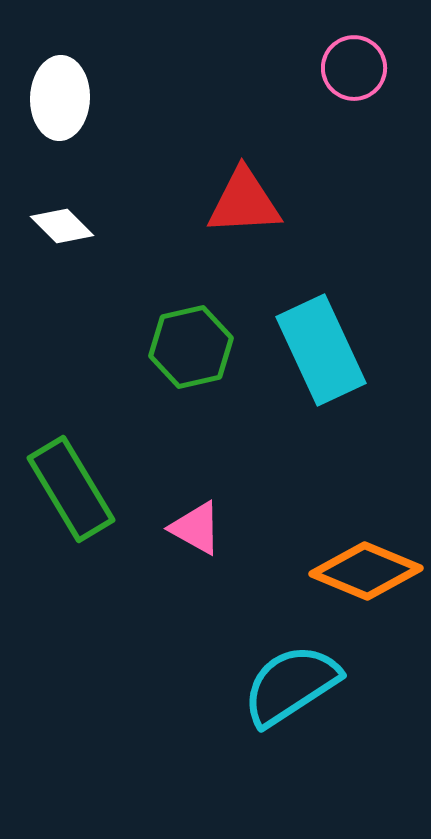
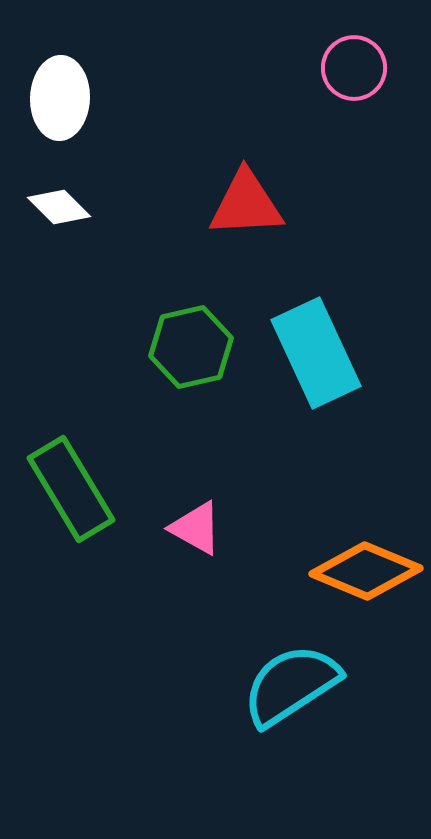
red triangle: moved 2 px right, 2 px down
white diamond: moved 3 px left, 19 px up
cyan rectangle: moved 5 px left, 3 px down
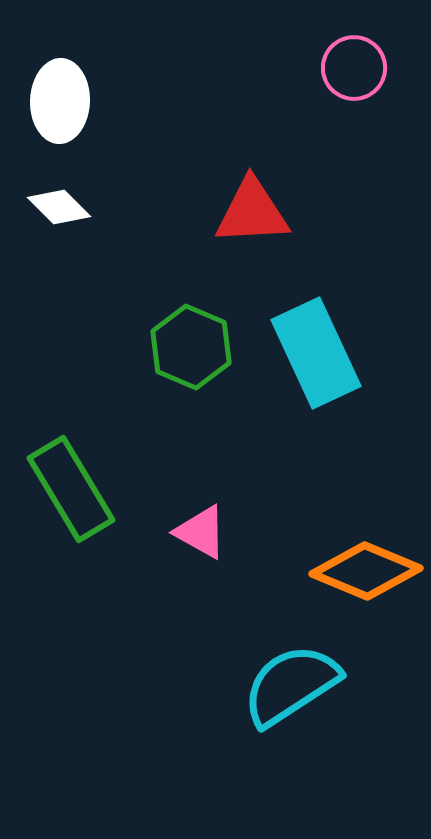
white ellipse: moved 3 px down
red triangle: moved 6 px right, 8 px down
green hexagon: rotated 24 degrees counterclockwise
pink triangle: moved 5 px right, 4 px down
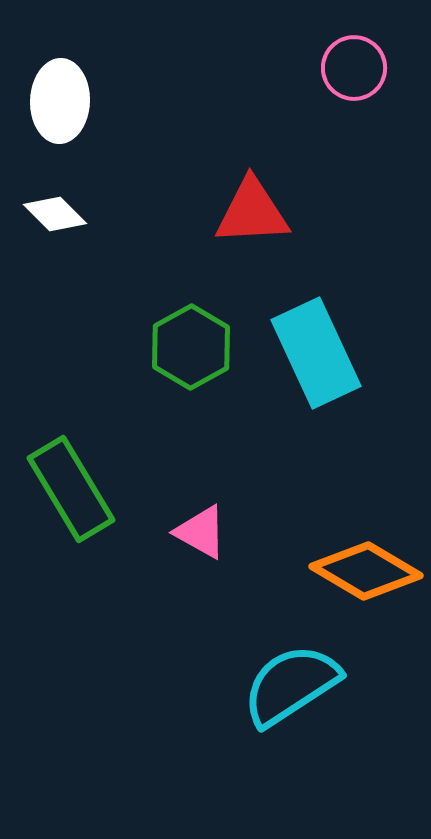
white diamond: moved 4 px left, 7 px down
green hexagon: rotated 8 degrees clockwise
orange diamond: rotated 8 degrees clockwise
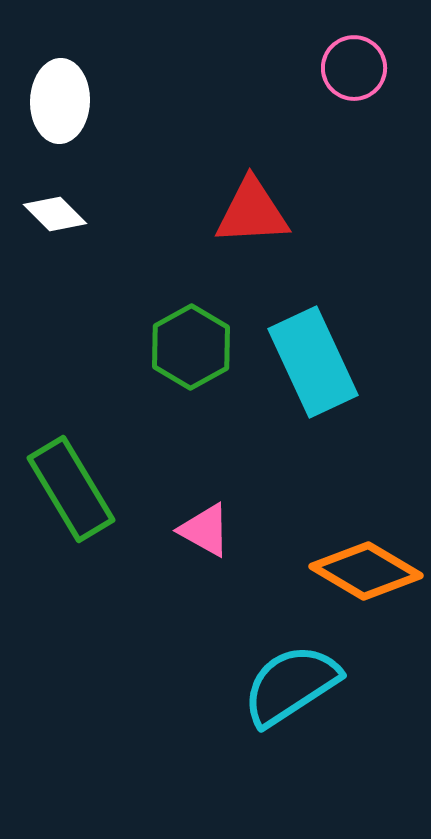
cyan rectangle: moved 3 px left, 9 px down
pink triangle: moved 4 px right, 2 px up
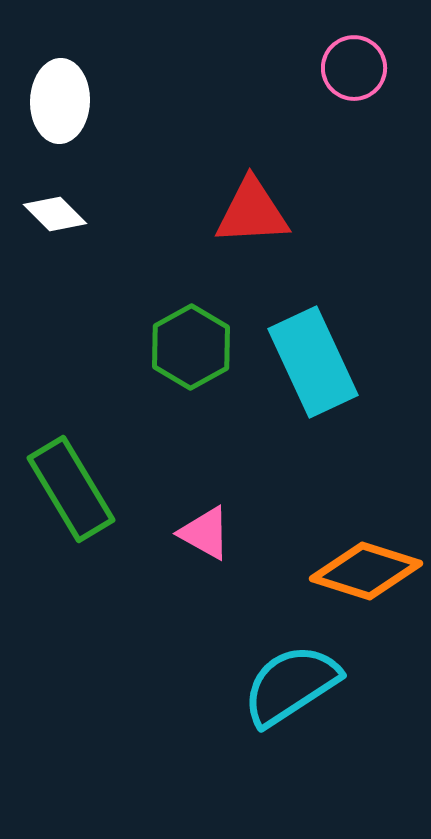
pink triangle: moved 3 px down
orange diamond: rotated 13 degrees counterclockwise
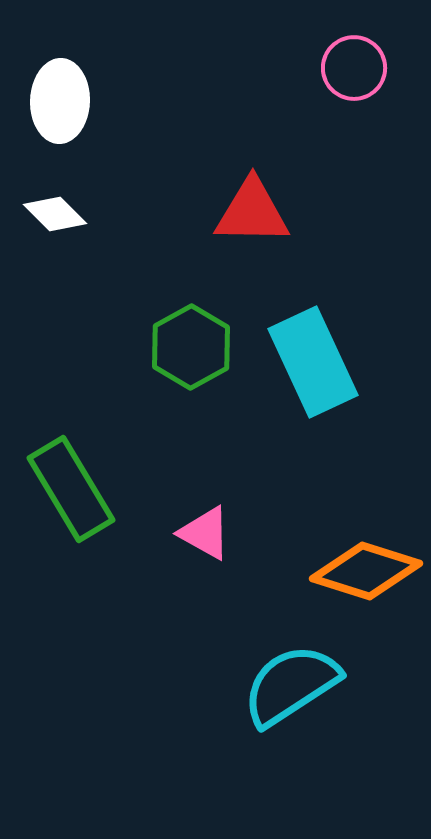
red triangle: rotated 4 degrees clockwise
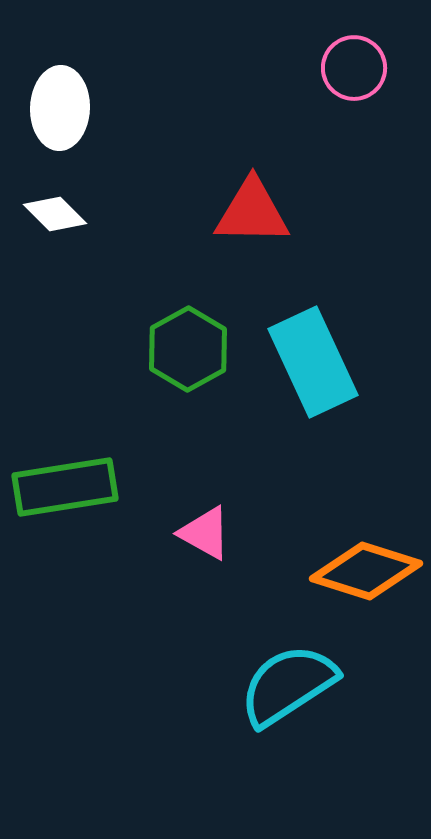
white ellipse: moved 7 px down
green hexagon: moved 3 px left, 2 px down
green rectangle: moved 6 px left, 2 px up; rotated 68 degrees counterclockwise
cyan semicircle: moved 3 px left
